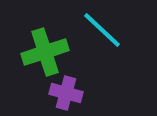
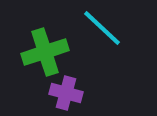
cyan line: moved 2 px up
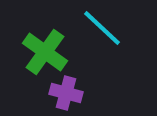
green cross: rotated 36 degrees counterclockwise
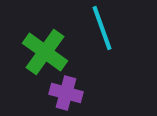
cyan line: rotated 27 degrees clockwise
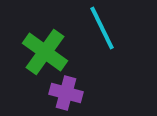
cyan line: rotated 6 degrees counterclockwise
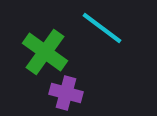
cyan line: rotated 27 degrees counterclockwise
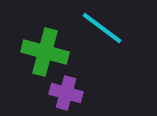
green cross: rotated 21 degrees counterclockwise
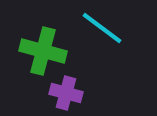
green cross: moved 2 px left, 1 px up
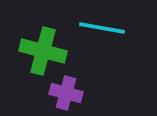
cyan line: rotated 27 degrees counterclockwise
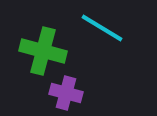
cyan line: rotated 21 degrees clockwise
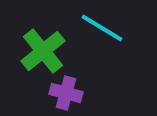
green cross: rotated 36 degrees clockwise
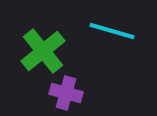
cyan line: moved 10 px right, 3 px down; rotated 15 degrees counterclockwise
